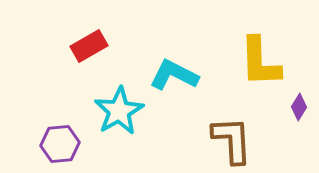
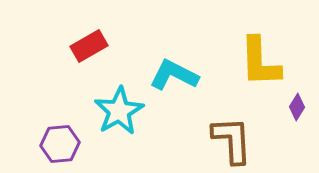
purple diamond: moved 2 px left
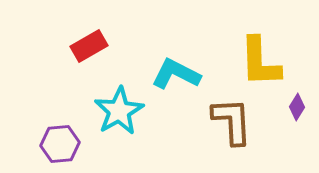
cyan L-shape: moved 2 px right, 1 px up
brown L-shape: moved 19 px up
